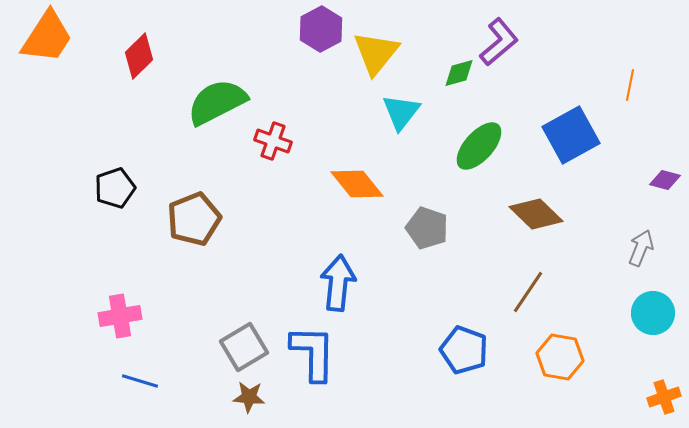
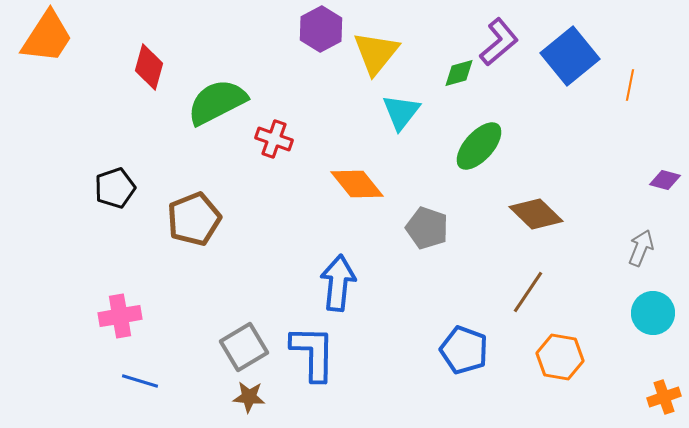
red diamond: moved 10 px right, 11 px down; rotated 30 degrees counterclockwise
blue square: moved 1 px left, 79 px up; rotated 10 degrees counterclockwise
red cross: moved 1 px right, 2 px up
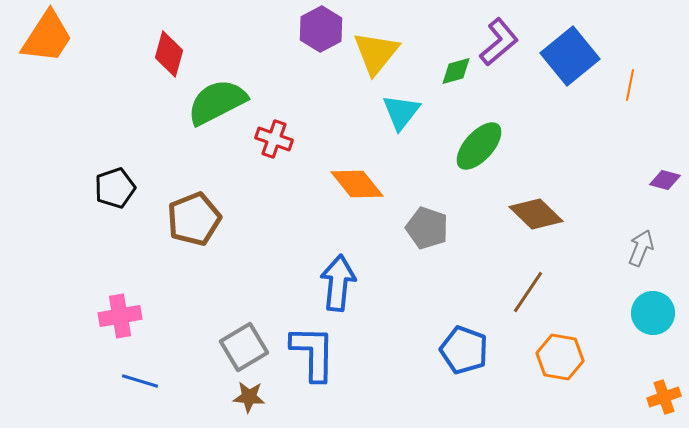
red diamond: moved 20 px right, 13 px up
green diamond: moved 3 px left, 2 px up
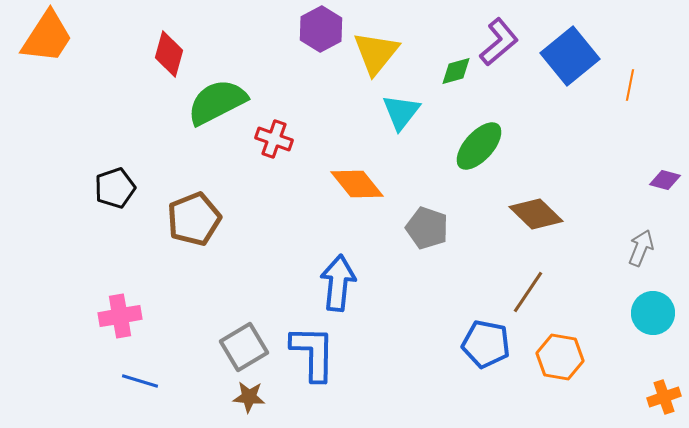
blue pentagon: moved 22 px right, 6 px up; rotated 9 degrees counterclockwise
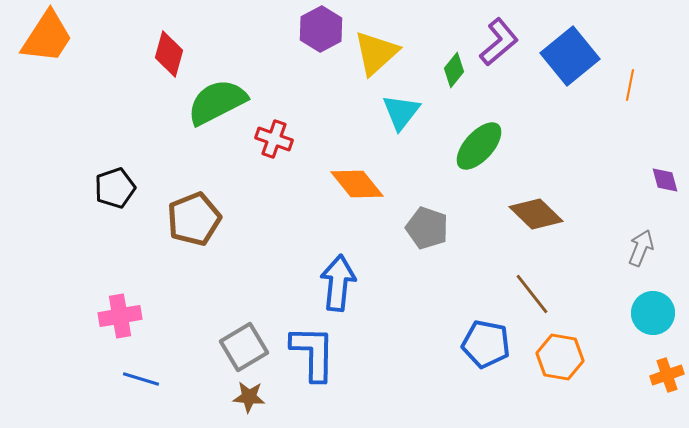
yellow triangle: rotated 9 degrees clockwise
green diamond: moved 2 px left, 1 px up; rotated 36 degrees counterclockwise
purple diamond: rotated 60 degrees clockwise
brown line: moved 4 px right, 2 px down; rotated 72 degrees counterclockwise
blue line: moved 1 px right, 2 px up
orange cross: moved 3 px right, 22 px up
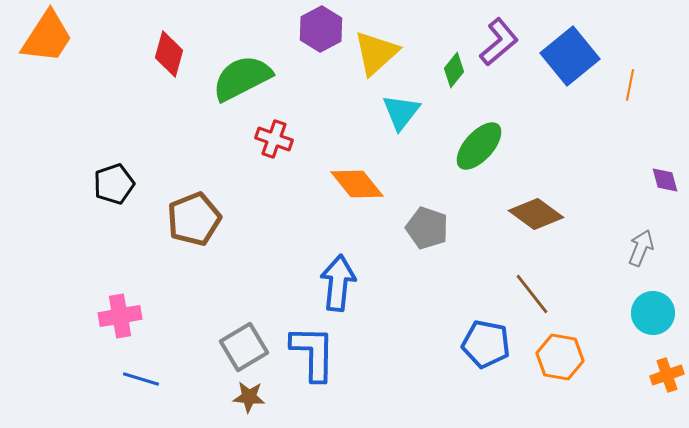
green semicircle: moved 25 px right, 24 px up
black pentagon: moved 1 px left, 4 px up
brown diamond: rotated 8 degrees counterclockwise
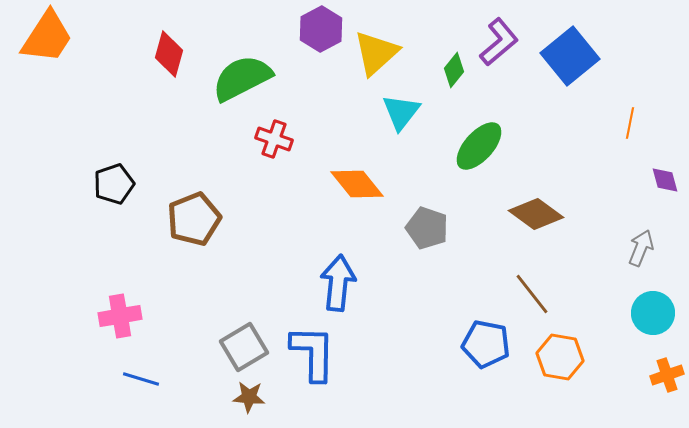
orange line: moved 38 px down
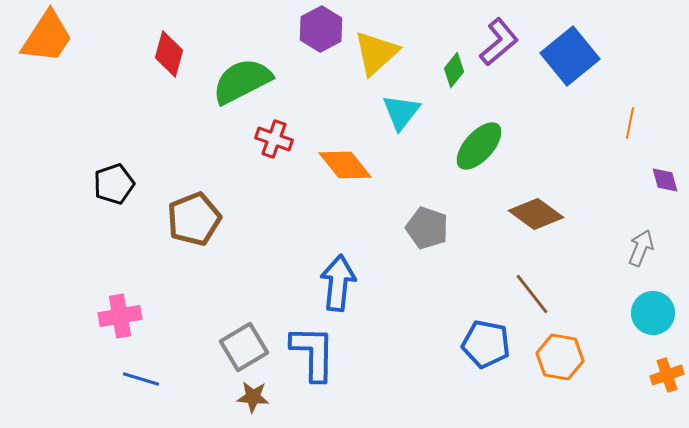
green semicircle: moved 3 px down
orange diamond: moved 12 px left, 19 px up
brown star: moved 4 px right
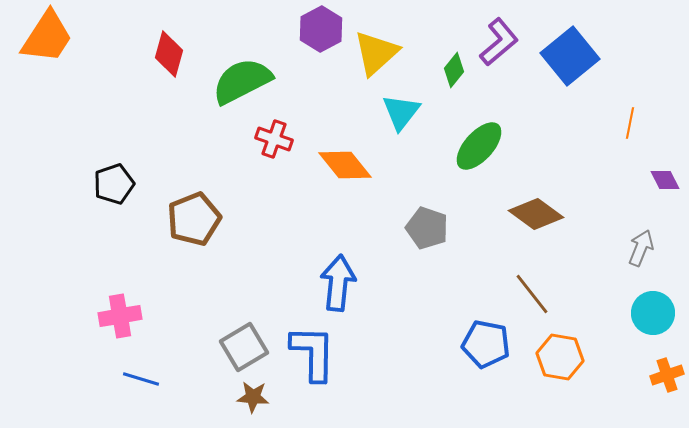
purple diamond: rotated 12 degrees counterclockwise
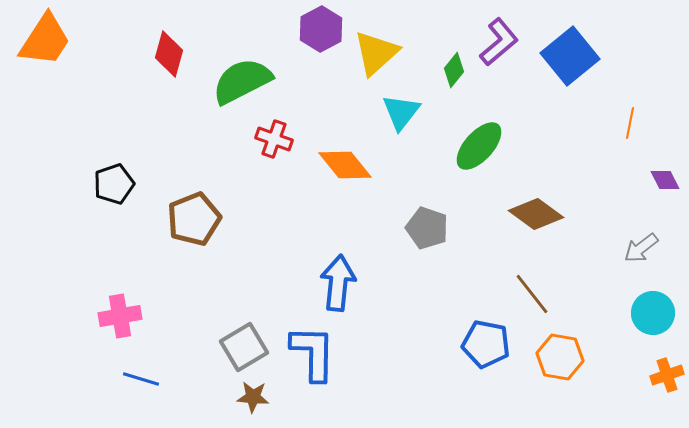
orange trapezoid: moved 2 px left, 3 px down
gray arrow: rotated 150 degrees counterclockwise
